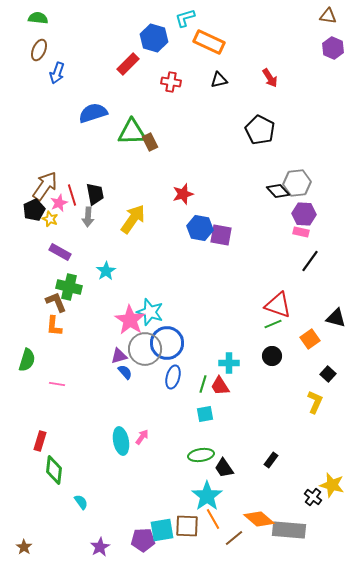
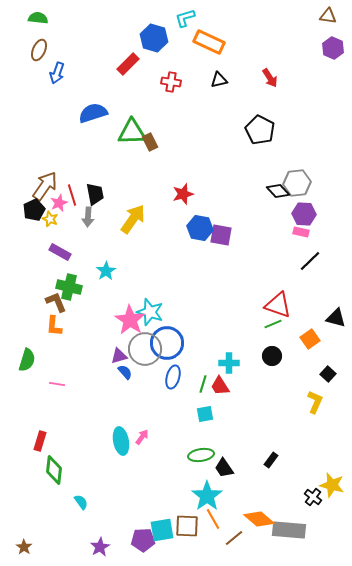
black line at (310, 261): rotated 10 degrees clockwise
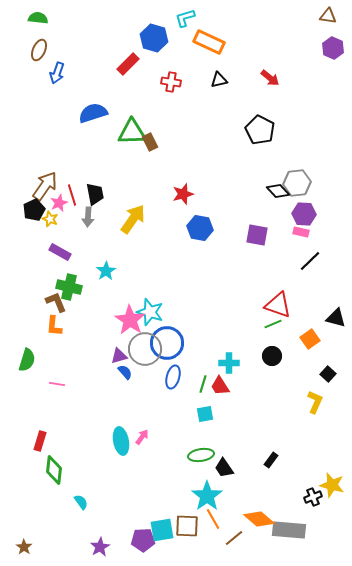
red arrow at (270, 78): rotated 18 degrees counterclockwise
purple square at (221, 235): moved 36 px right
black cross at (313, 497): rotated 30 degrees clockwise
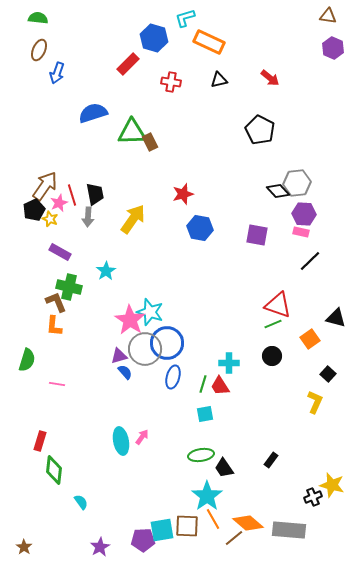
orange diamond at (259, 519): moved 11 px left, 4 px down
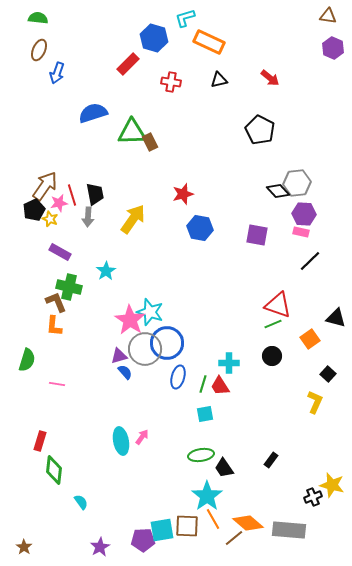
pink star at (59, 203): rotated 12 degrees clockwise
blue ellipse at (173, 377): moved 5 px right
